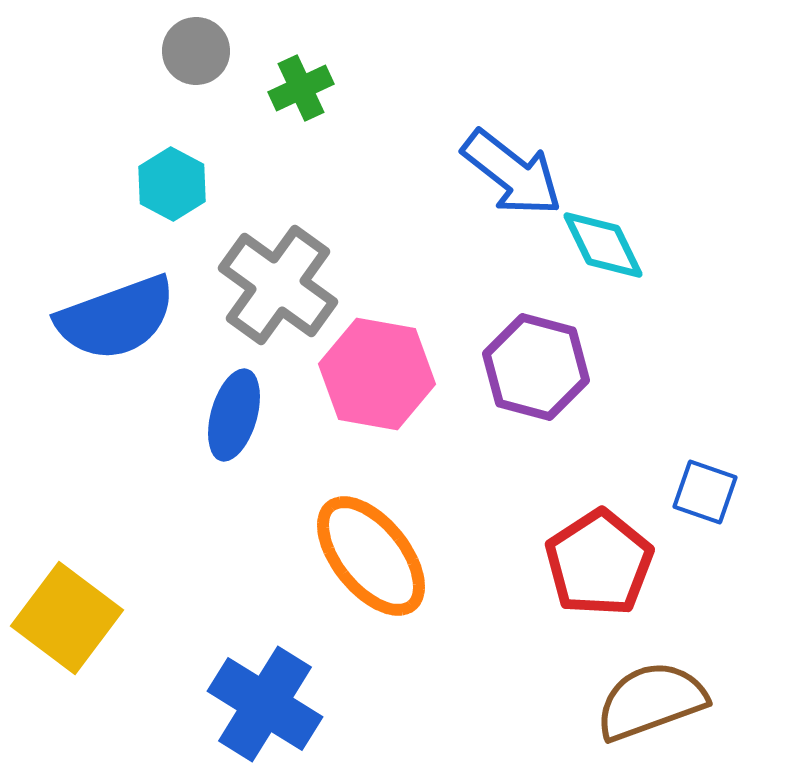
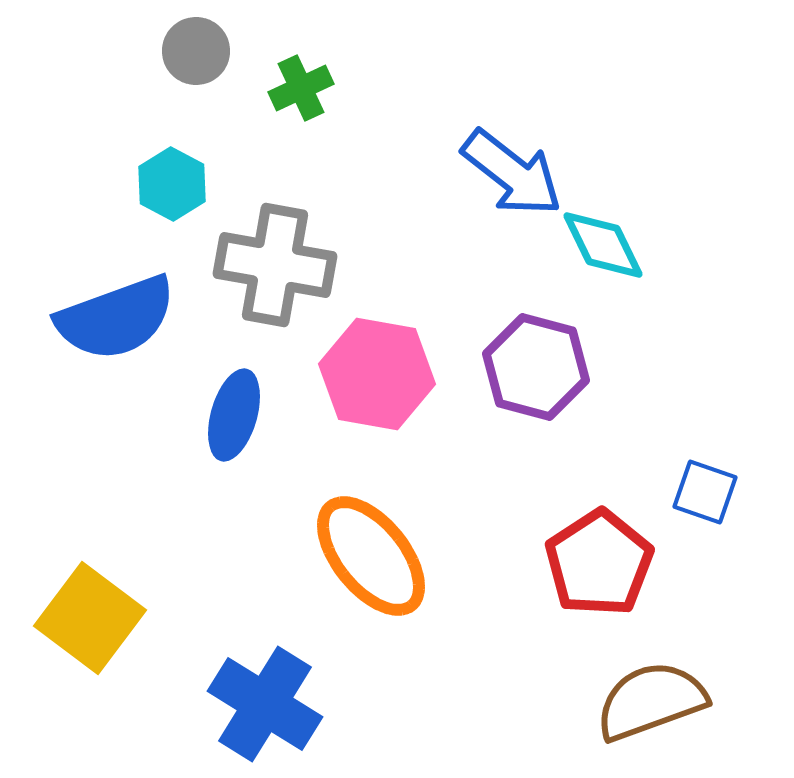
gray cross: moved 3 px left, 20 px up; rotated 26 degrees counterclockwise
yellow square: moved 23 px right
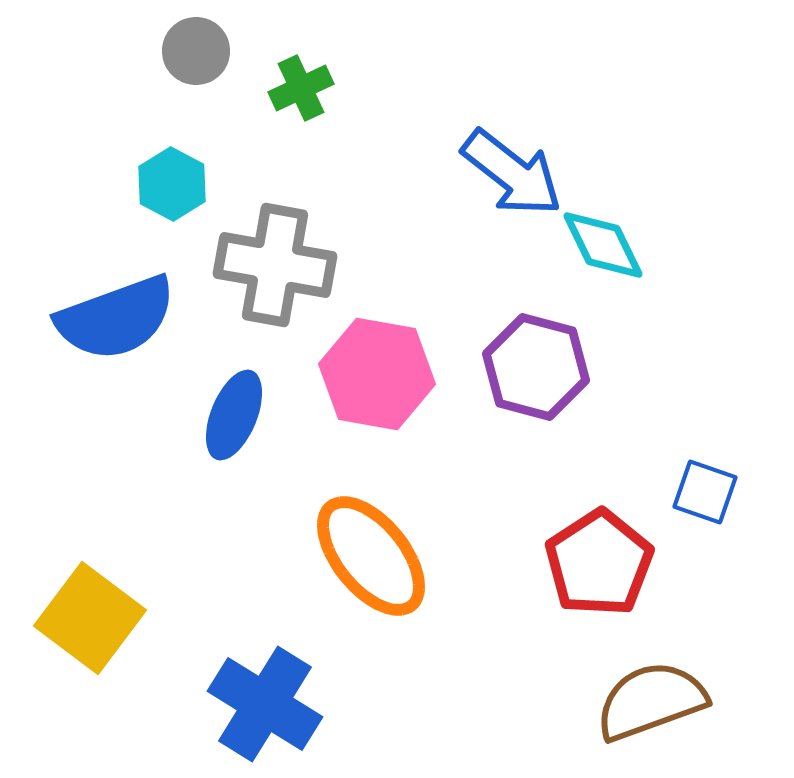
blue ellipse: rotated 6 degrees clockwise
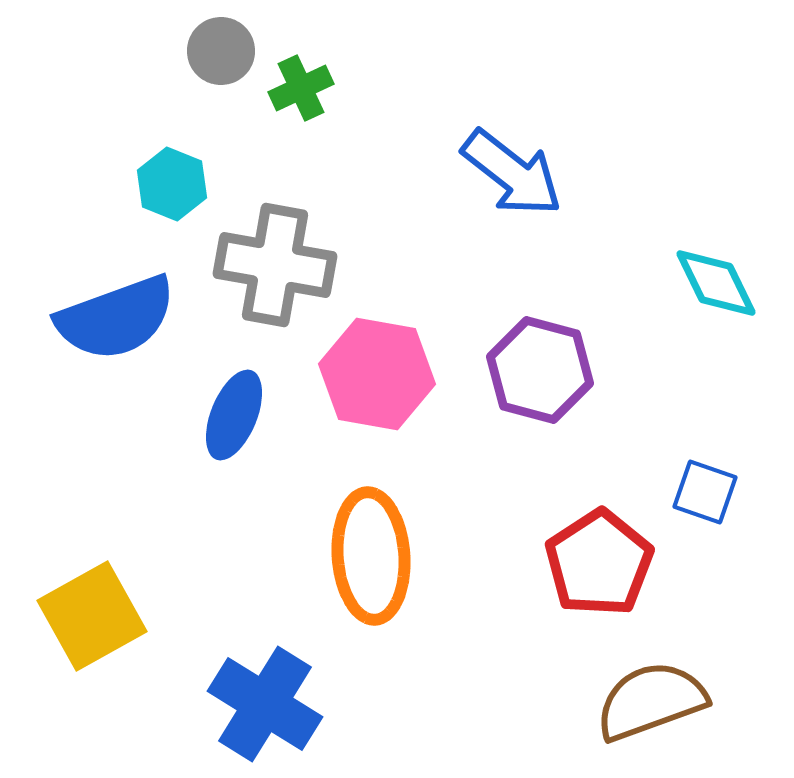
gray circle: moved 25 px right
cyan hexagon: rotated 6 degrees counterclockwise
cyan diamond: moved 113 px right, 38 px down
purple hexagon: moved 4 px right, 3 px down
orange ellipse: rotated 35 degrees clockwise
yellow square: moved 2 px right, 2 px up; rotated 24 degrees clockwise
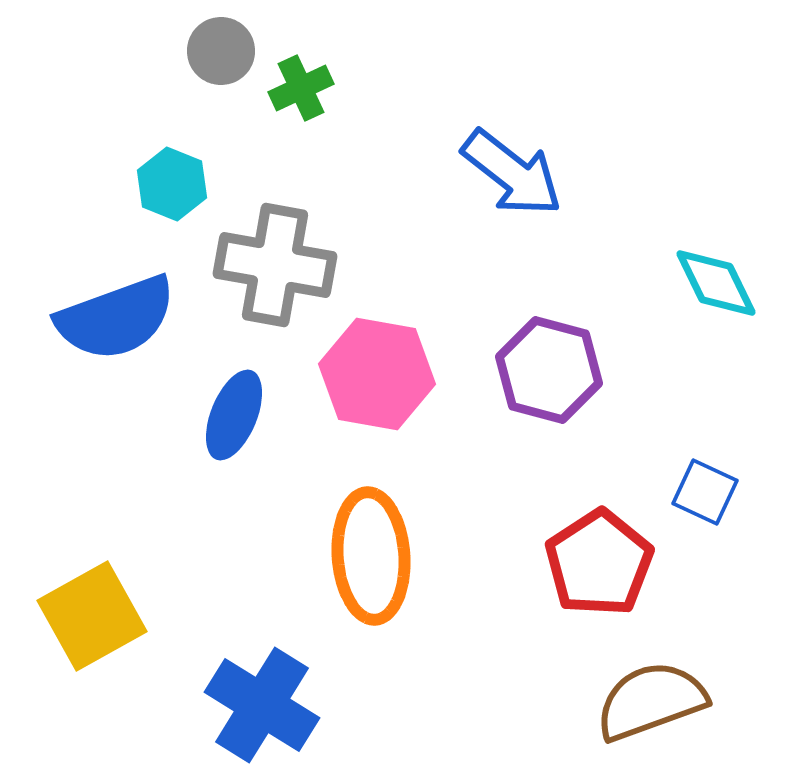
purple hexagon: moved 9 px right
blue square: rotated 6 degrees clockwise
blue cross: moved 3 px left, 1 px down
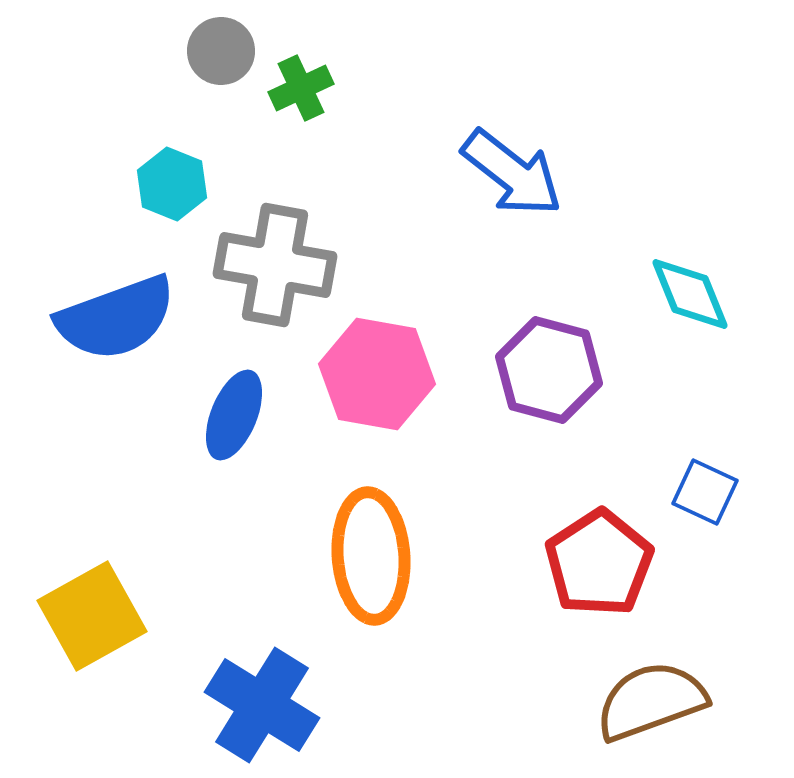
cyan diamond: moved 26 px left, 11 px down; rotated 4 degrees clockwise
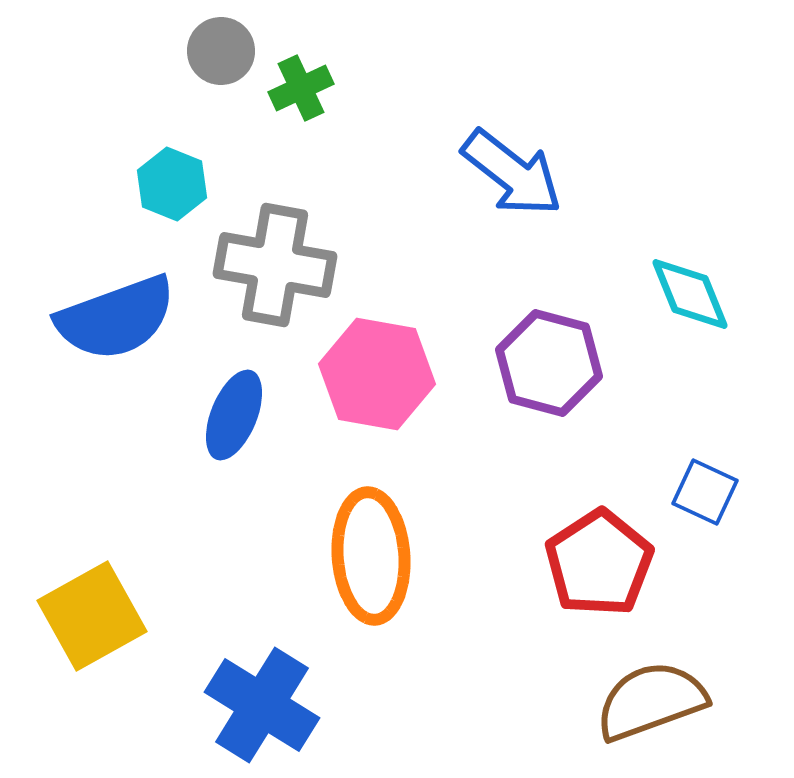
purple hexagon: moved 7 px up
